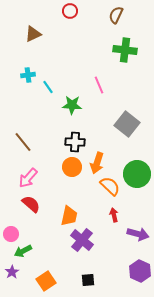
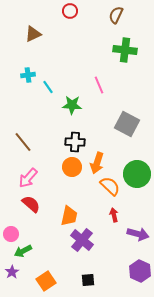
gray square: rotated 10 degrees counterclockwise
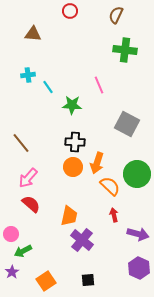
brown triangle: rotated 30 degrees clockwise
brown line: moved 2 px left, 1 px down
orange circle: moved 1 px right
purple hexagon: moved 1 px left, 3 px up
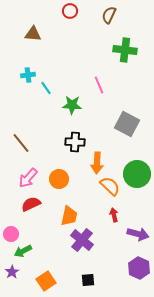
brown semicircle: moved 7 px left
cyan line: moved 2 px left, 1 px down
orange arrow: rotated 15 degrees counterclockwise
orange circle: moved 14 px left, 12 px down
red semicircle: rotated 66 degrees counterclockwise
